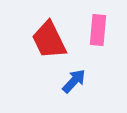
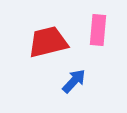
red trapezoid: moved 1 px left, 2 px down; rotated 102 degrees clockwise
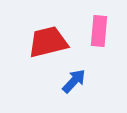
pink rectangle: moved 1 px right, 1 px down
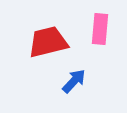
pink rectangle: moved 1 px right, 2 px up
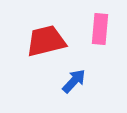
red trapezoid: moved 2 px left, 1 px up
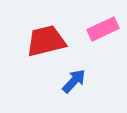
pink rectangle: moved 3 px right; rotated 60 degrees clockwise
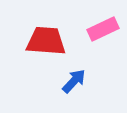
red trapezoid: rotated 18 degrees clockwise
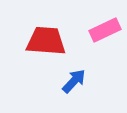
pink rectangle: moved 2 px right, 1 px down
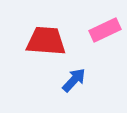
blue arrow: moved 1 px up
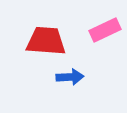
blue arrow: moved 4 px left, 3 px up; rotated 44 degrees clockwise
